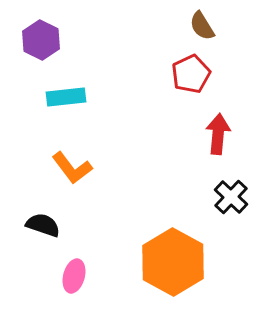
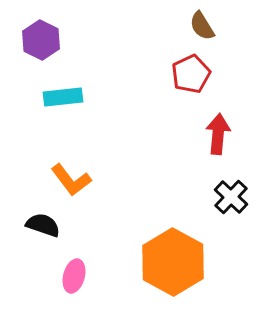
cyan rectangle: moved 3 px left
orange L-shape: moved 1 px left, 12 px down
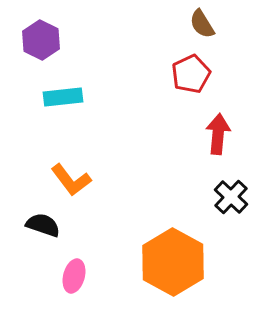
brown semicircle: moved 2 px up
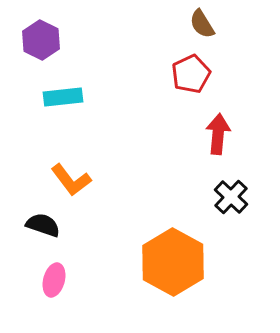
pink ellipse: moved 20 px left, 4 px down
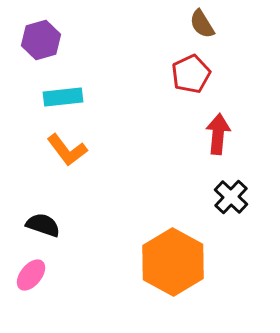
purple hexagon: rotated 18 degrees clockwise
orange L-shape: moved 4 px left, 30 px up
pink ellipse: moved 23 px left, 5 px up; rotated 24 degrees clockwise
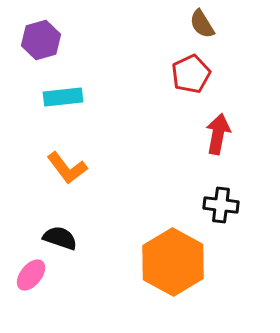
red arrow: rotated 6 degrees clockwise
orange L-shape: moved 18 px down
black cross: moved 10 px left, 8 px down; rotated 36 degrees counterclockwise
black semicircle: moved 17 px right, 13 px down
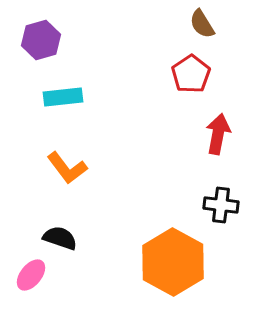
red pentagon: rotated 9 degrees counterclockwise
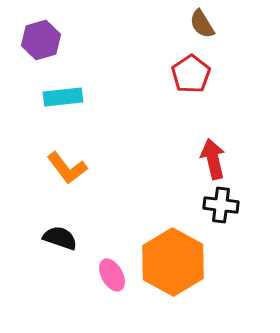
red arrow: moved 5 px left, 25 px down; rotated 24 degrees counterclockwise
pink ellipse: moved 81 px right; rotated 68 degrees counterclockwise
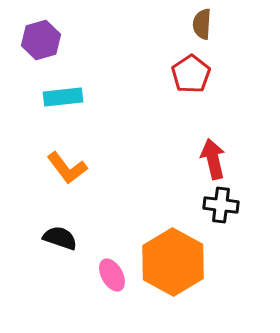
brown semicircle: rotated 36 degrees clockwise
